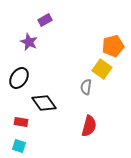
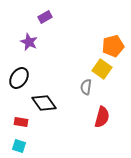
purple rectangle: moved 3 px up
red semicircle: moved 13 px right, 9 px up
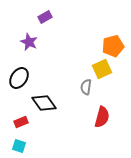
yellow square: rotated 30 degrees clockwise
red rectangle: rotated 32 degrees counterclockwise
